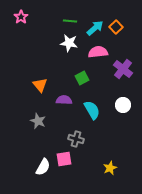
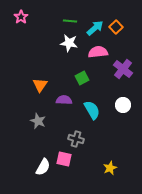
orange triangle: rotated 14 degrees clockwise
pink square: rotated 21 degrees clockwise
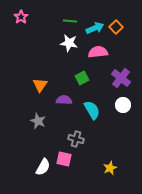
cyan arrow: rotated 18 degrees clockwise
purple cross: moved 2 px left, 9 px down
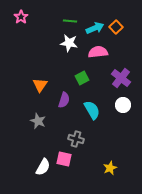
purple semicircle: rotated 105 degrees clockwise
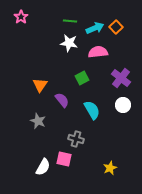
purple semicircle: moved 2 px left; rotated 56 degrees counterclockwise
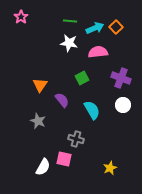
purple cross: rotated 18 degrees counterclockwise
